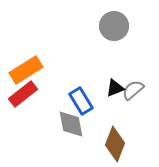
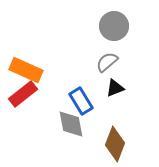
orange rectangle: rotated 56 degrees clockwise
gray semicircle: moved 26 px left, 28 px up
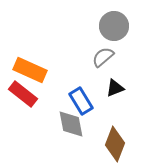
gray semicircle: moved 4 px left, 5 px up
orange rectangle: moved 4 px right
red rectangle: rotated 76 degrees clockwise
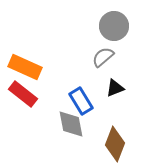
orange rectangle: moved 5 px left, 3 px up
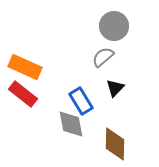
black triangle: rotated 24 degrees counterclockwise
brown diamond: rotated 20 degrees counterclockwise
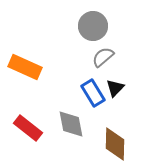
gray circle: moved 21 px left
red rectangle: moved 5 px right, 34 px down
blue rectangle: moved 12 px right, 8 px up
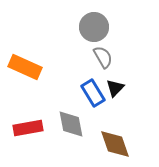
gray circle: moved 1 px right, 1 px down
gray semicircle: rotated 100 degrees clockwise
red rectangle: rotated 48 degrees counterclockwise
brown diamond: rotated 20 degrees counterclockwise
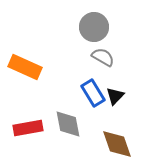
gray semicircle: rotated 30 degrees counterclockwise
black triangle: moved 8 px down
gray diamond: moved 3 px left
brown diamond: moved 2 px right
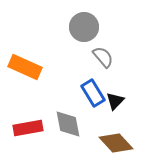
gray circle: moved 10 px left
gray semicircle: rotated 20 degrees clockwise
black triangle: moved 5 px down
brown diamond: moved 1 px left, 1 px up; rotated 24 degrees counterclockwise
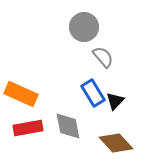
orange rectangle: moved 4 px left, 27 px down
gray diamond: moved 2 px down
